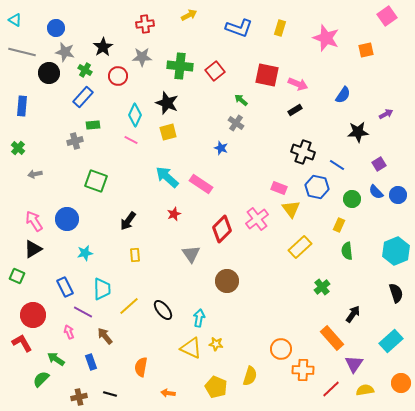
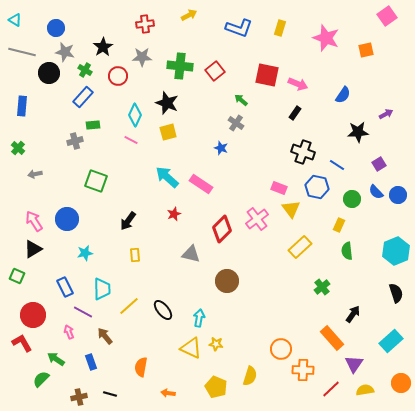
black rectangle at (295, 110): moved 3 px down; rotated 24 degrees counterclockwise
gray triangle at (191, 254): rotated 42 degrees counterclockwise
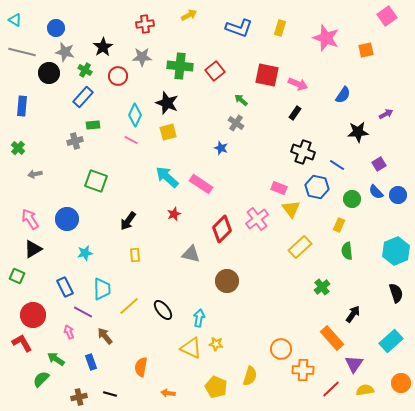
pink arrow at (34, 221): moved 4 px left, 2 px up
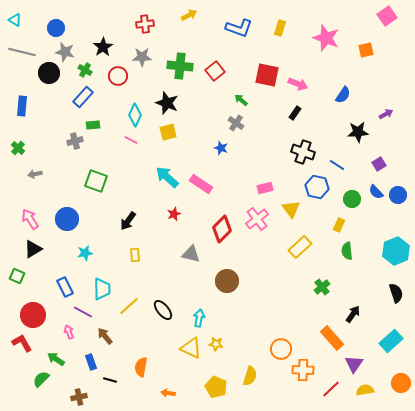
pink rectangle at (279, 188): moved 14 px left; rotated 35 degrees counterclockwise
black line at (110, 394): moved 14 px up
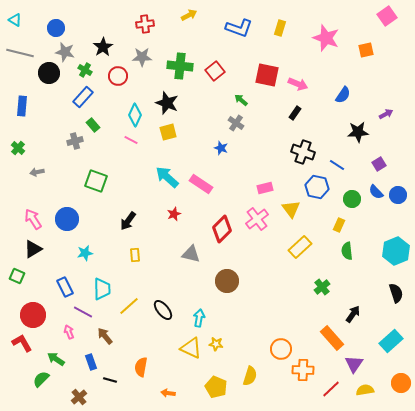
gray line at (22, 52): moved 2 px left, 1 px down
green rectangle at (93, 125): rotated 56 degrees clockwise
gray arrow at (35, 174): moved 2 px right, 2 px up
pink arrow at (30, 219): moved 3 px right
brown cross at (79, 397): rotated 28 degrees counterclockwise
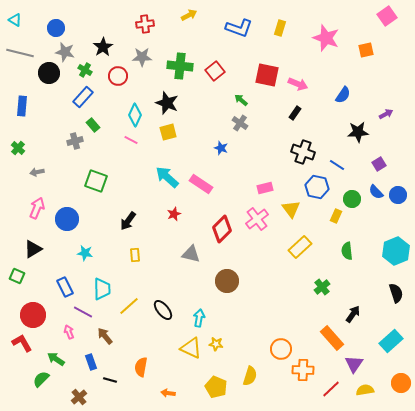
gray cross at (236, 123): moved 4 px right
pink arrow at (33, 219): moved 4 px right, 11 px up; rotated 55 degrees clockwise
yellow rectangle at (339, 225): moved 3 px left, 9 px up
cyan star at (85, 253): rotated 21 degrees clockwise
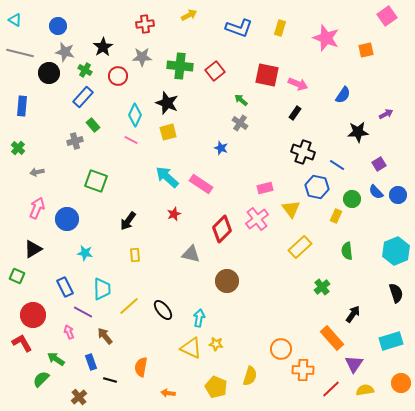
blue circle at (56, 28): moved 2 px right, 2 px up
cyan rectangle at (391, 341): rotated 25 degrees clockwise
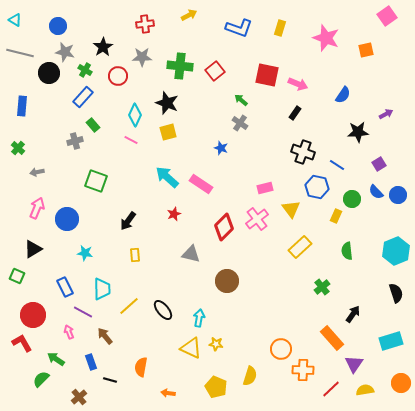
red diamond at (222, 229): moved 2 px right, 2 px up
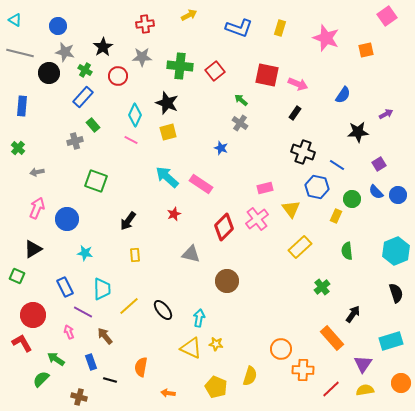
purple triangle at (354, 364): moved 9 px right
brown cross at (79, 397): rotated 35 degrees counterclockwise
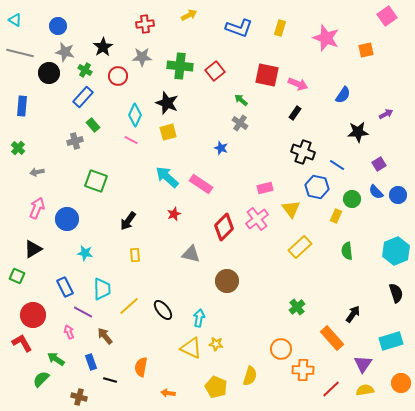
green cross at (322, 287): moved 25 px left, 20 px down
